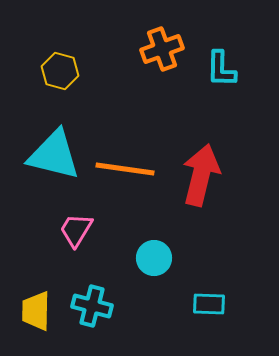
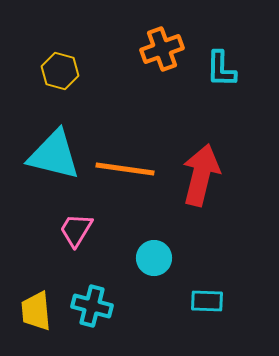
cyan rectangle: moved 2 px left, 3 px up
yellow trapezoid: rotated 6 degrees counterclockwise
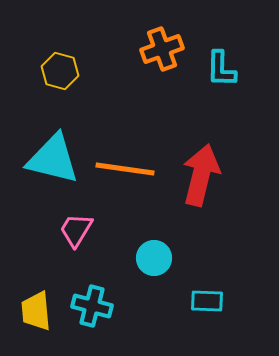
cyan triangle: moved 1 px left, 4 px down
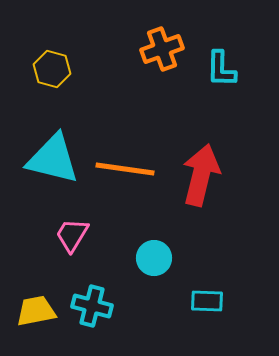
yellow hexagon: moved 8 px left, 2 px up
pink trapezoid: moved 4 px left, 5 px down
yellow trapezoid: rotated 84 degrees clockwise
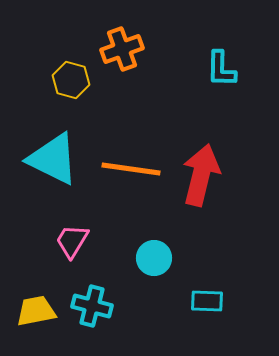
orange cross: moved 40 px left
yellow hexagon: moved 19 px right, 11 px down
cyan triangle: rotated 12 degrees clockwise
orange line: moved 6 px right
pink trapezoid: moved 6 px down
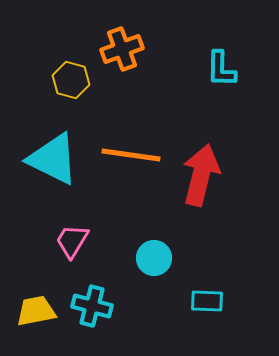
orange line: moved 14 px up
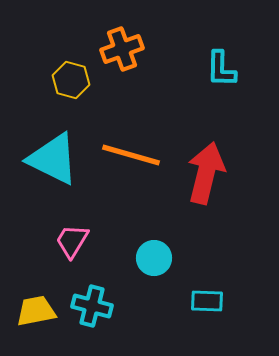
orange line: rotated 8 degrees clockwise
red arrow: moved 5 px right, 2 px up
